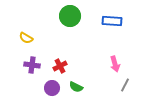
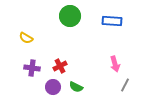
purple cross: moved 3 px down
purple circle: moved 1 px right, 1 px up
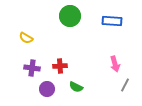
red cross: rotated 24 degrees clockwise
purple circle: moved 6 px left, 2 px down
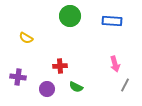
purple cross: moved 14 px left, 9 px down
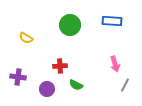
green circle: moved 9 px down
green semicircle: moved 2 px up
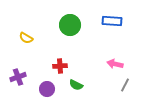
pink arrow: rotated 119 degrees clockwise
purple cross: rotated 28 degrees counterclockwise
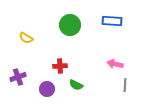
gray line: rotated 24 degrees counterclockwise
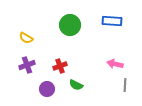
red cross: rotated 16 degrees counterclockwise
purple cross: moved 9 px right, 12 px up
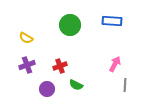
pink arrow: rotated 105 degrees clockwise
